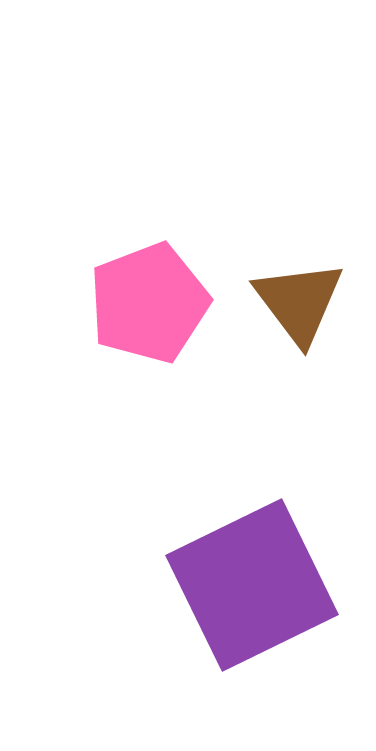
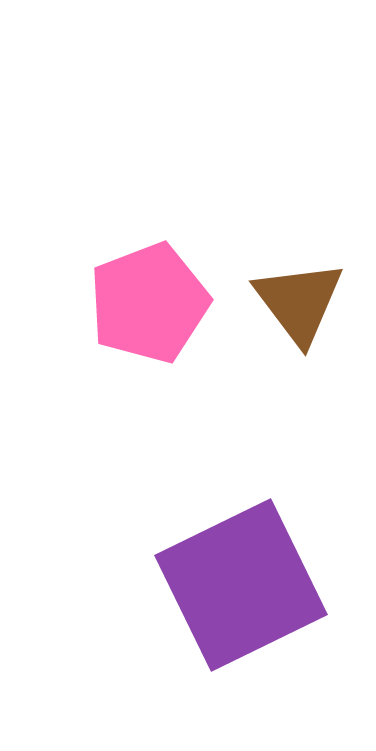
purple square: moved 11 px left
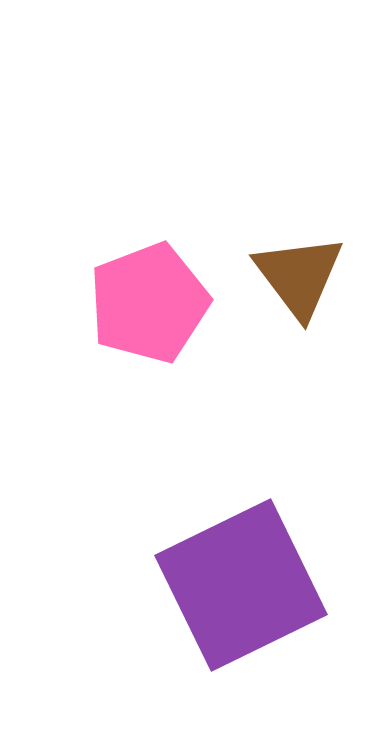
brown triangle: moved 26 px up
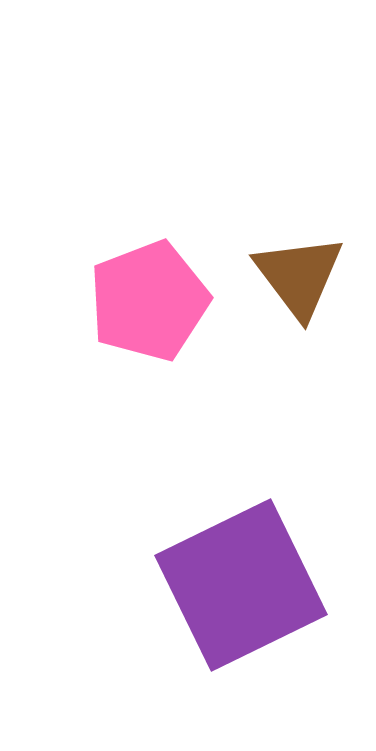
pink pentagon: moved 2 px up
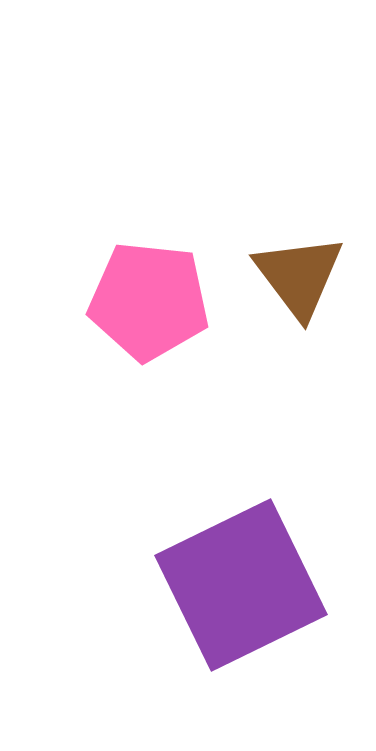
pink pentagon: rotated 27 degrees clockwise
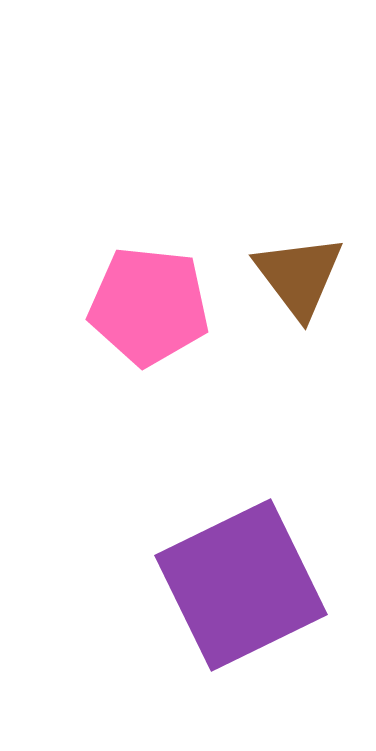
pink pentagon: moved 5 px down
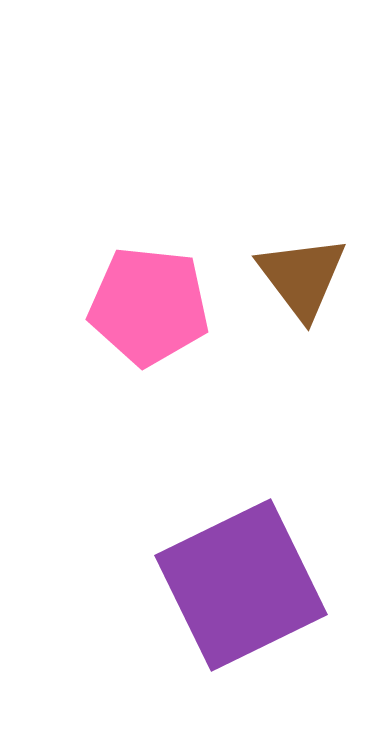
brown triangle: moved 3 px right, 1 px down
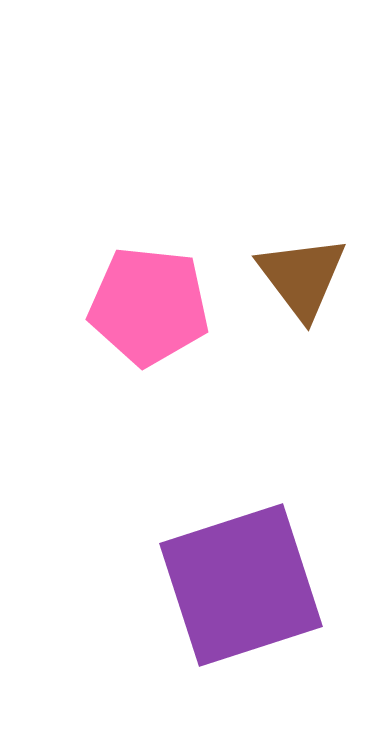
purple square: rotated 8 degrees clockwise
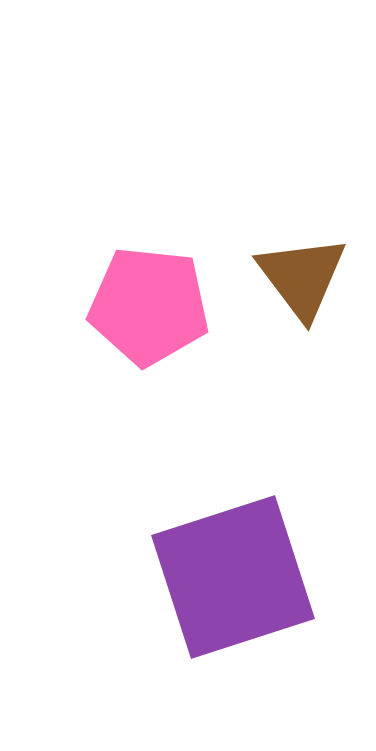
purple square: moved 8 px left, 8 px up
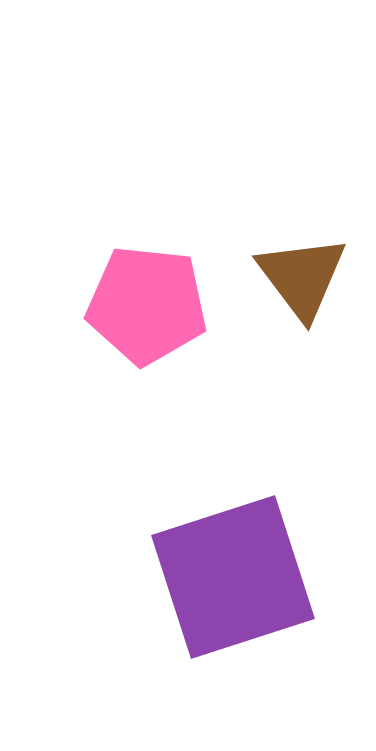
pink pentagon: moved 2 px left, 1 px up
